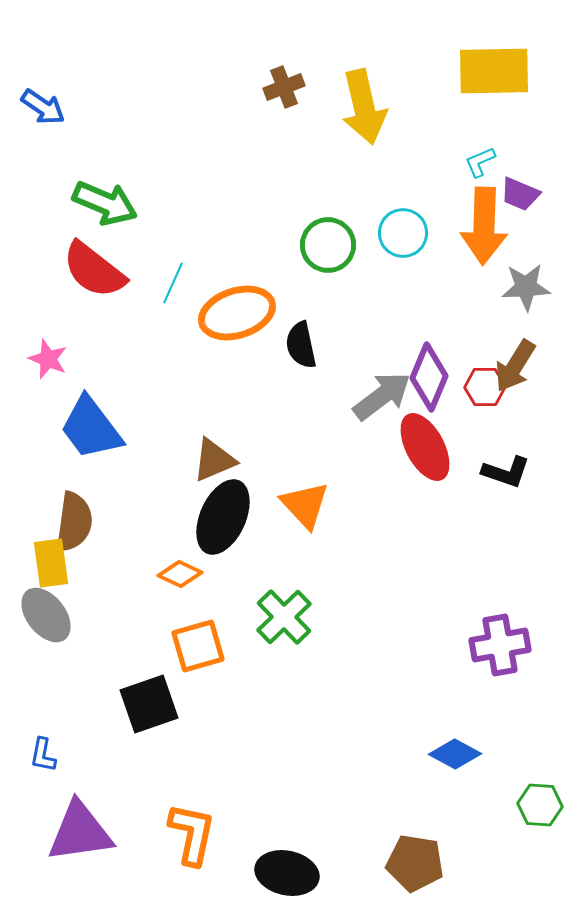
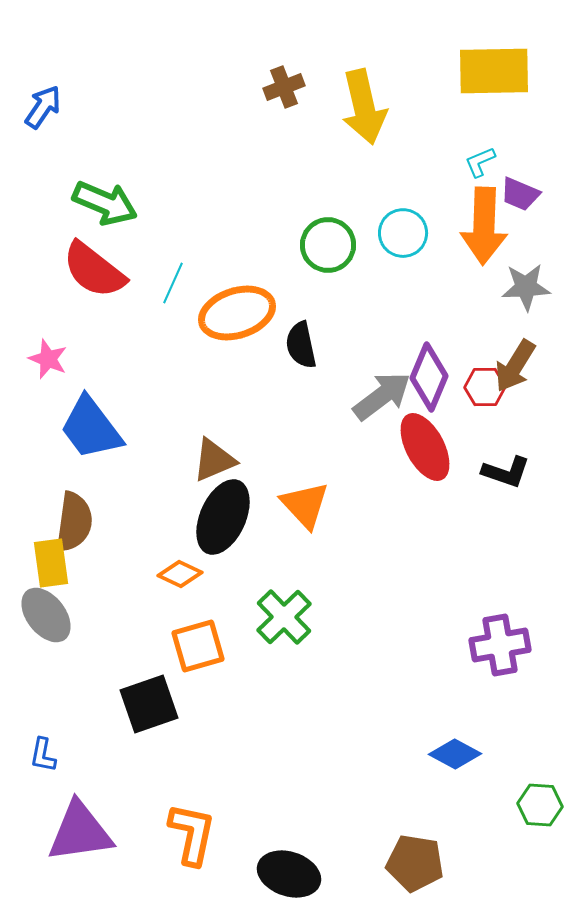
blue arrow at (43, 107): rotated 90 degrees counterclockwise
black ellipse at (287, 873): moved 2 px right, 1 px down; rotated 6 degrees clockwise
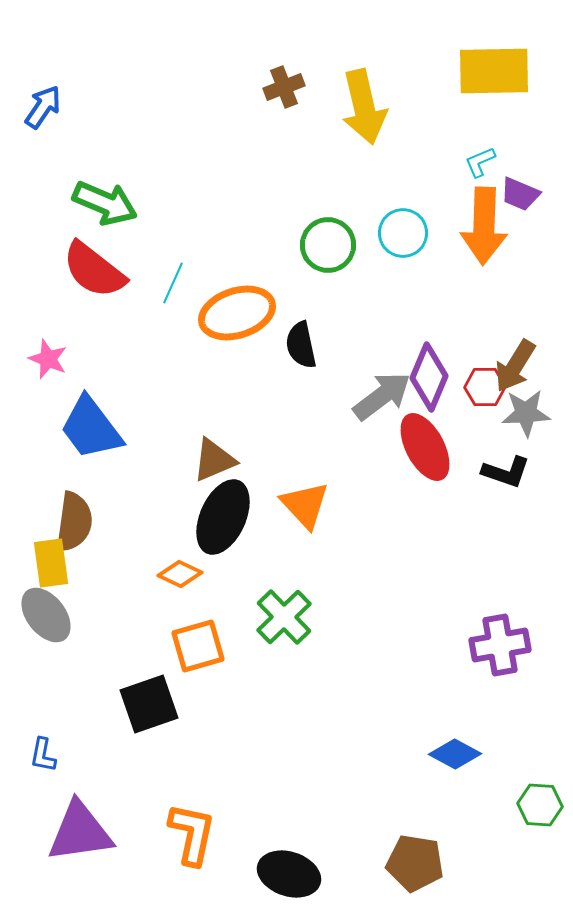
gray star at (526, 287): moved 126 px down
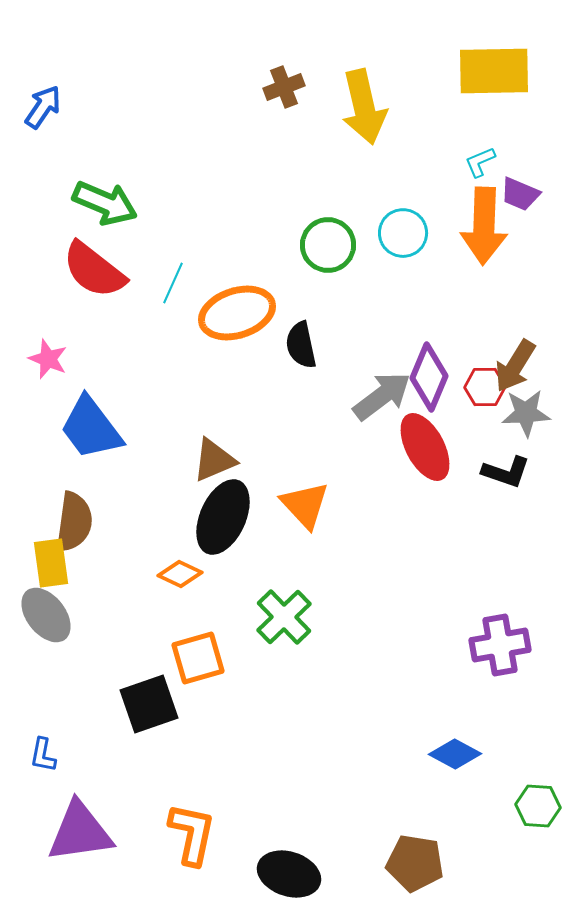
orange square at (198, 646): moved 12 px down
green hexagon at (540, 805): moved 2 px left, 1 px down
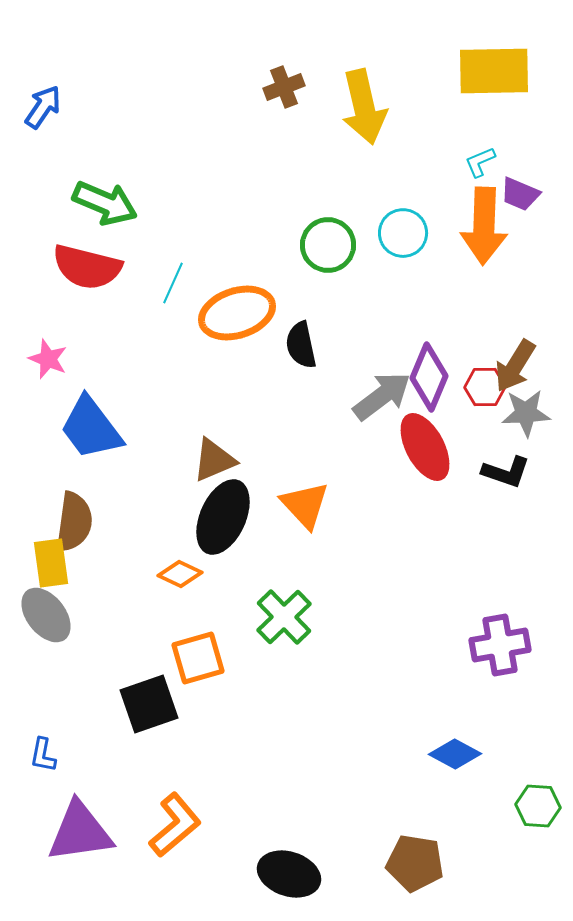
red semicircle at (94, 270): moved 7 px left, 3 px up; rotated 24 degrees counterclockwise
orange L-shape at (192, 834): moved 17 px left, 9 px up; rotated 38 degrees clockwise
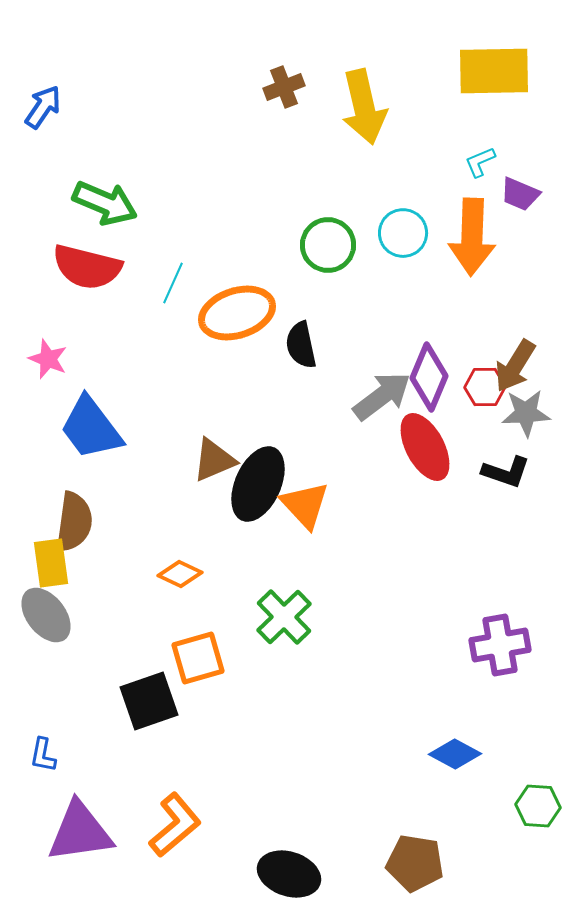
orange arrow at (484, 226): moved 12 px left, 11 px down
black ellipse at (223, 517): moved 35 px right, 33 px up
black square at (149, 704): moved 3 px up
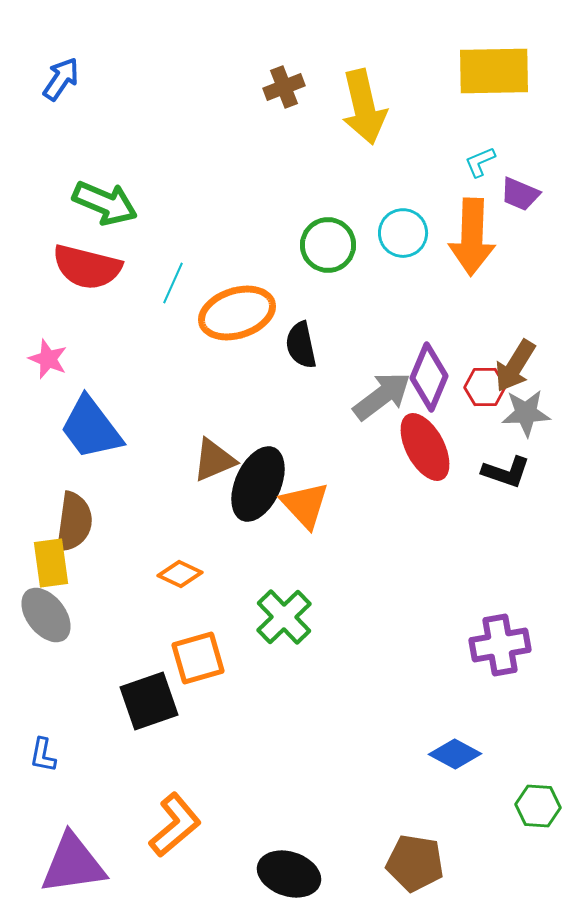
blue arrow at (43, 107): moved 18 px right, 28 px up
purple triangle at (80, 832): moved 7 px left, 32 px down
